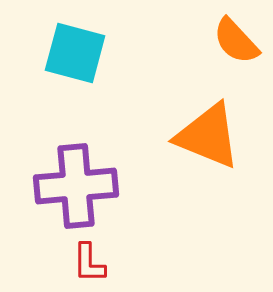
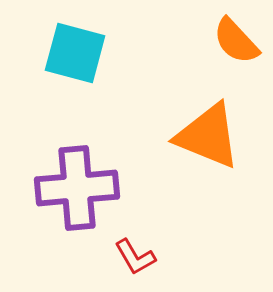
purple cross: moved 1 px right, 2 px down
red L-shape: moved 46 px right, 6 px up; rotated 30 degrees counterclockwise
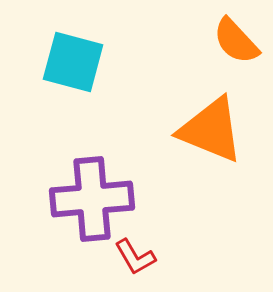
cyan square: moved 2 px left, 9 px down
orange triangle: moved 3 px right, 6 px up
purple cross: moved 15 px right, 11 px down
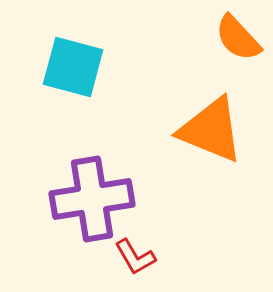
orange semicircle: moved 2 px right, 3 px up
cyan square: moved 5 px down
purple cross: rotated 4 degrees counterclockwise
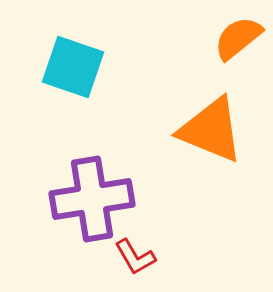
orange semicircle: rotated 94 degrees clockwise
cyan square: rotated 4 degrees clockwise
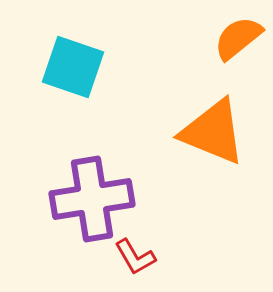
orange triangle: moved 2 px right, 2 px down
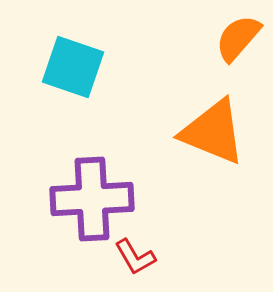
orange semicircle: rotated 10 degrees counterclockwise
purple cross: rotated 6 degrees clockwise
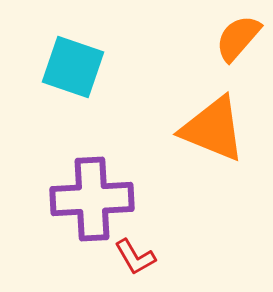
orange triangle: moved 3 px up
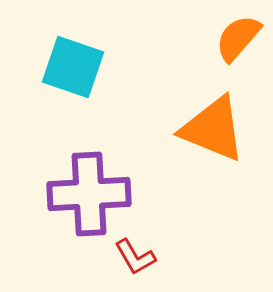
purple cross: moved 3 px left, 5 px up
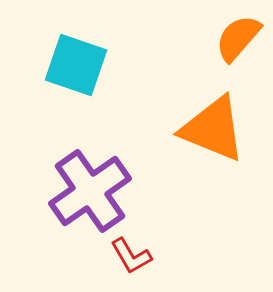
cyan square: moved 3 px right, 2 px up
purple cross: moved 1 px right, 3 px up; rotated 32 degrees counterclockwise
red L-shape: moved 4 px left, 1 px up
